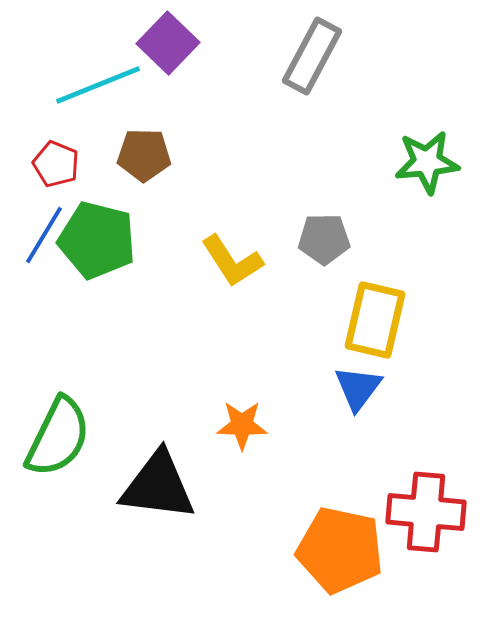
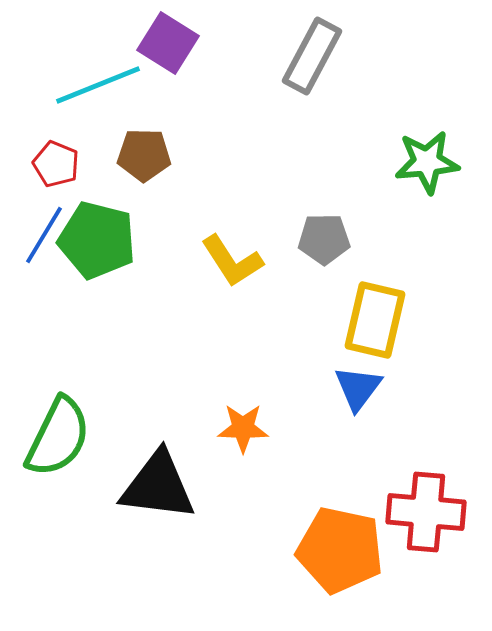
purple square: rotated 12 degrees counterclockwise
orange star: moved 1 px right, 3 px down
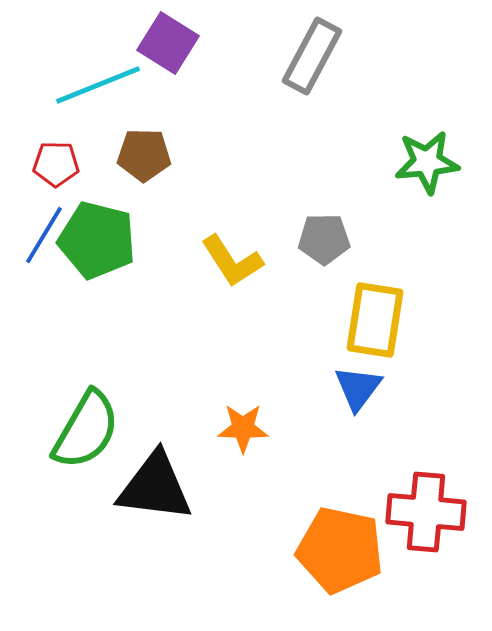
red pentagon: rotated 21 degrees counterclockwise
yellow rectangle: rotated 4 degrees counterclockwise
green semicircle: moved 28 px right, 7 px up; rotated 4 degrees clockwise
black triangle: moved 3 px left, 1 px down
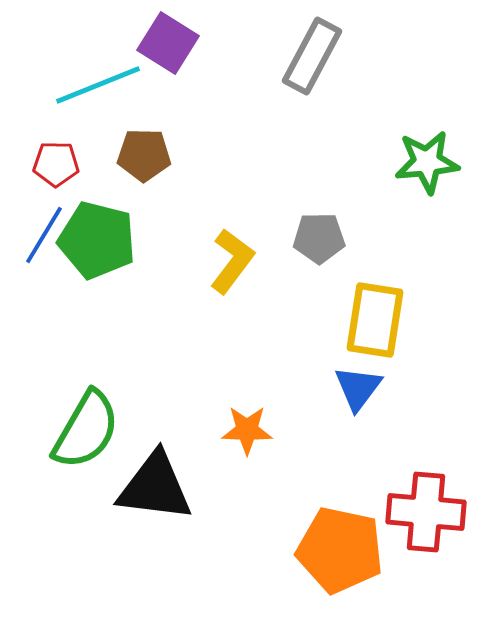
gray pentagon: moved 5 px left, 1 px up
yellow L-shape: rotated 110 degrees counterclockwise
orange star: moved 4 px right, 2 px down
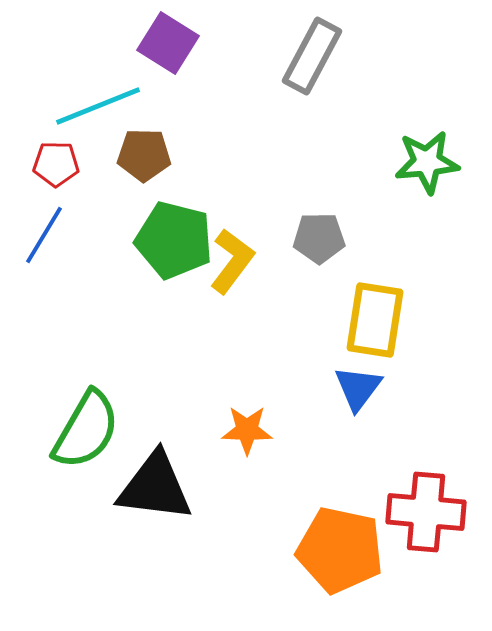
cyan line: moved 21 px down
green pentagon: moved 77 px right
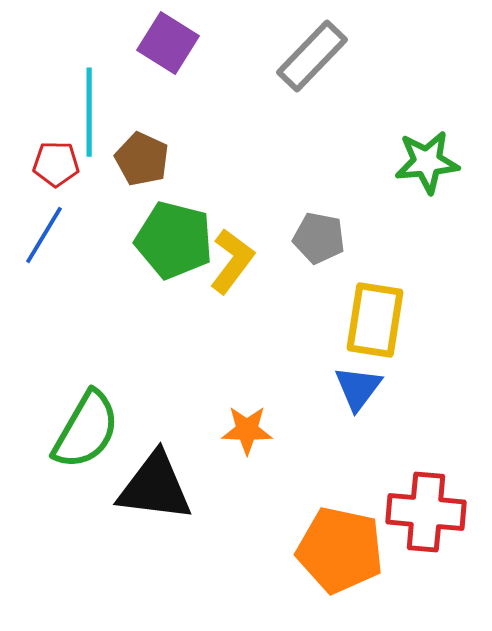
gray rectangle: rotated 16 degrees clockwise
cyan line: moved 9 px left, 6 px down; rotated 68 degrees counterclockwise
brown pentagon: moved 2 px left, 4 px down; rotated 24 degrees clockwise
gray pentagon: rotated 12 degrees clockwise
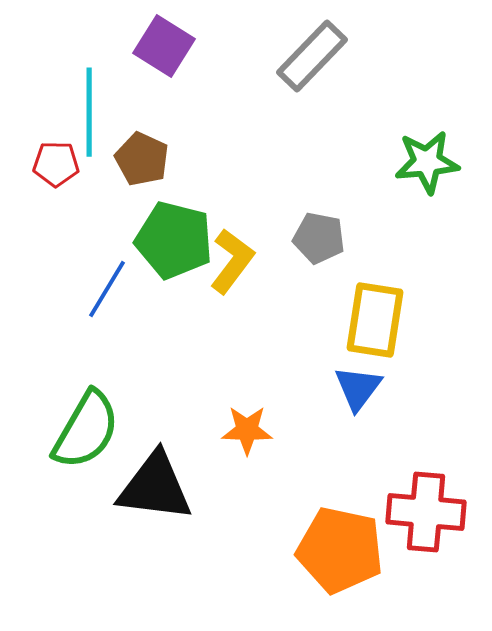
purple square: moved 4 px left, 3 px down
blue line: moved 63 px right, 54 px down
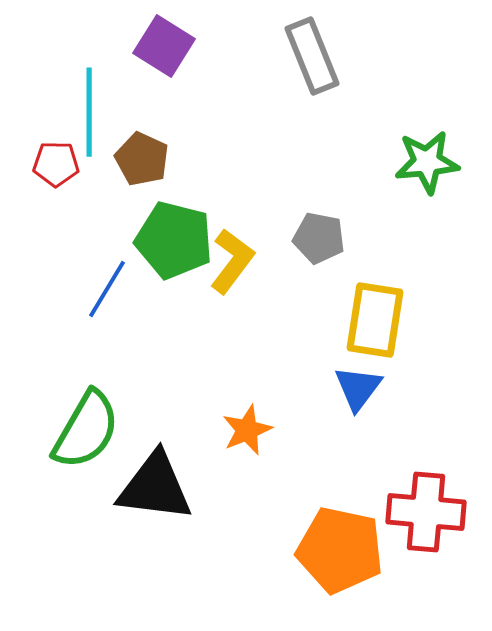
gray rectangle: rotated 66 degrees counterclockwise
orange star: rotated 24 degrees counterclockwise
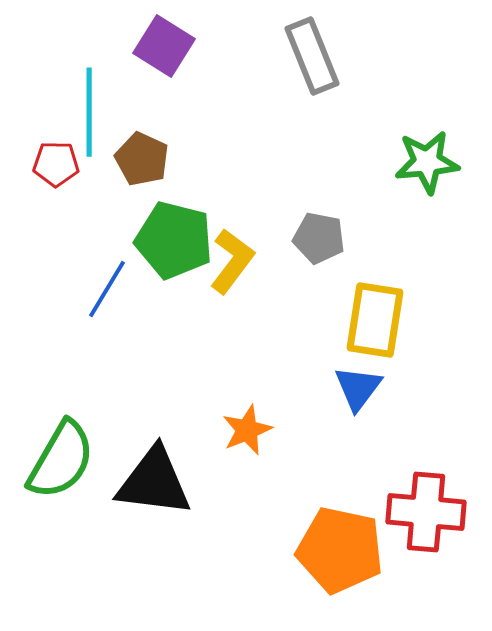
green semicircle: moved 25 px left, 30 px down
black triangle: moved 1 px left, 5 px up
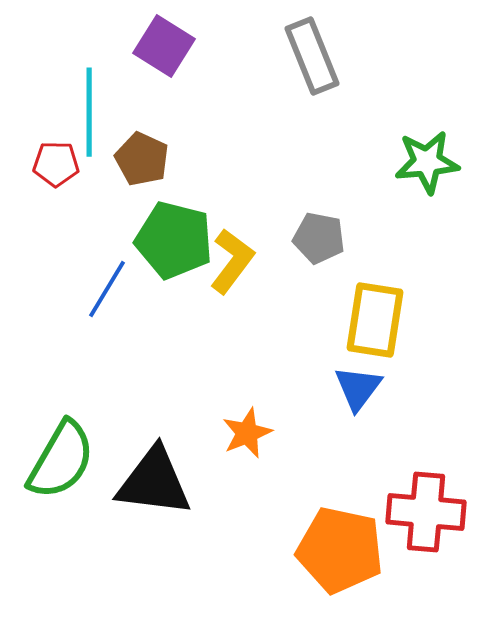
orange star: moved 3 px down
